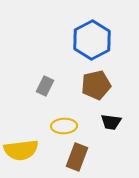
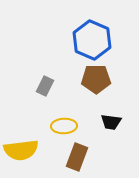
blue hexagon: rotated 9 degrees counterclockwise
brown pentagon: moved 6 px up; rotated 12 degrees clockwise
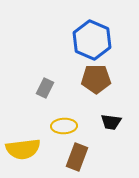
gray rectangle: moved 2 px down
yellow semicircle: moved 2 px right, 1 px up
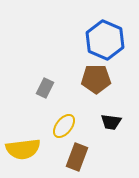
blue hexagon: moved 13 px right
yellow ellipse: rotated 50 degrees counterclockwise
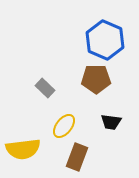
gray rectangle: rotated 72 degrees counterclockwise
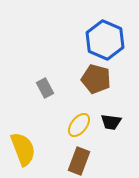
brown pentagon: rotated 16 degrees clockwise
gray rectangle: rotated 18 degrees clockwise
yellow ellipse: moved 15 px right, 1 px up
yellow semicircle: rotated 104 degrees counterclockwise
brown rectangle: moved 2 px right, 4 px down
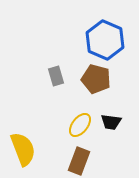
gray rectangle: moved 11 px right, 12 px up; rotated 12 degrees clockwise
yellow ellipse: moved 1 px right
